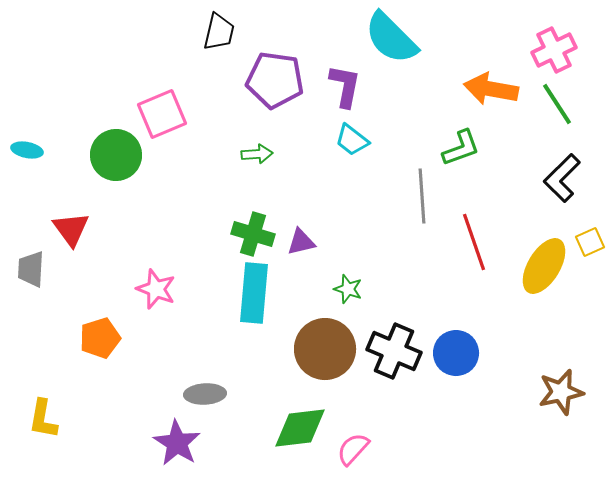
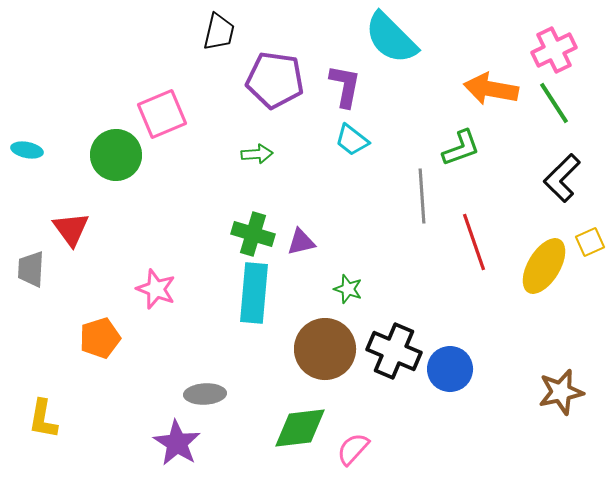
green line: moved 3 px left, 1 px up
blue circle: moved 6 px left, 16 px down
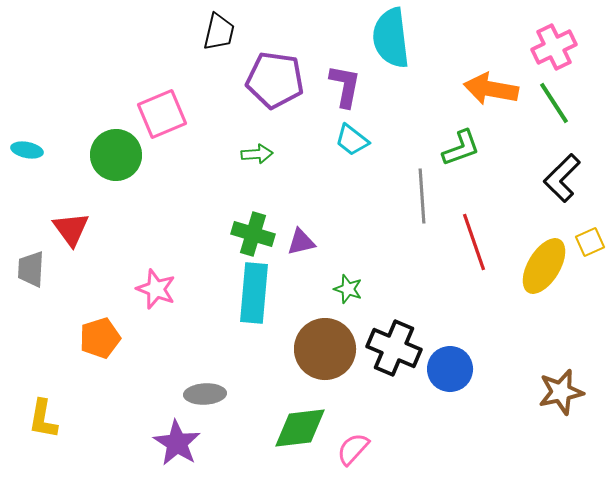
cyan semicircle: rotated 38 degrees clockwise
pink cross: moved 3 px up
black cross: moved 3 px up
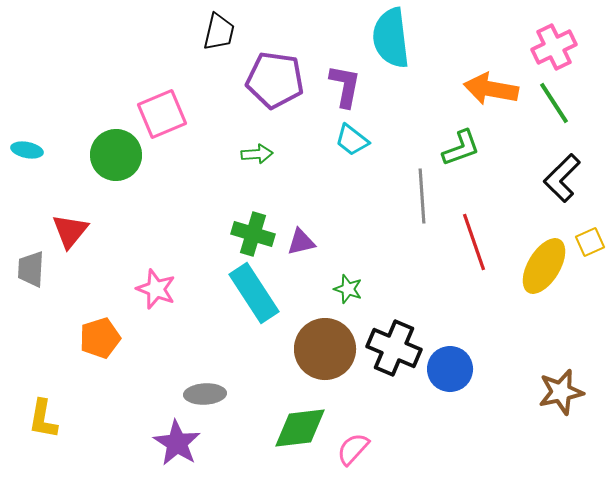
red triangle: moved 1 px left, 2 px down; rotated 15 degrees clockwise
cyan rectangle: rotated 38 degrees counterclockwise
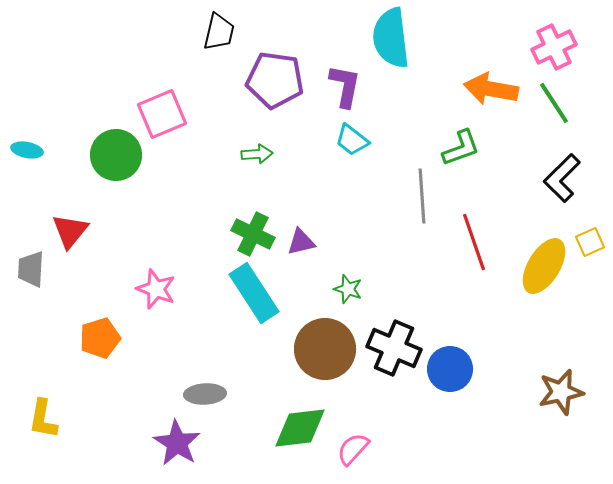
green cross: rotated 9 degrees clockwise
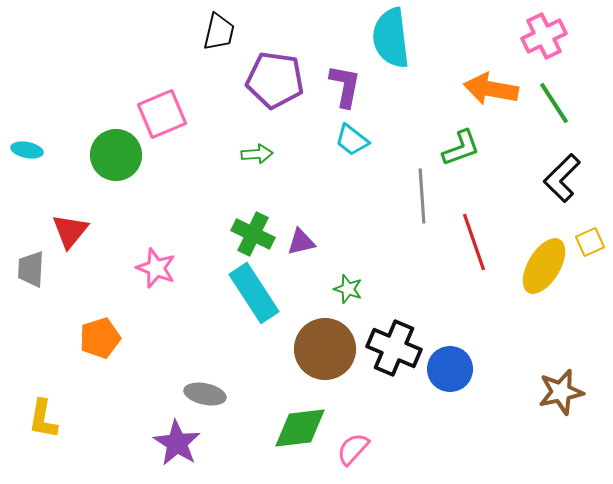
pink cross: moved 10 px left, 11 px up
pink star: moved 21 px up
gray ellipse: rotated 15 degrees clockwise
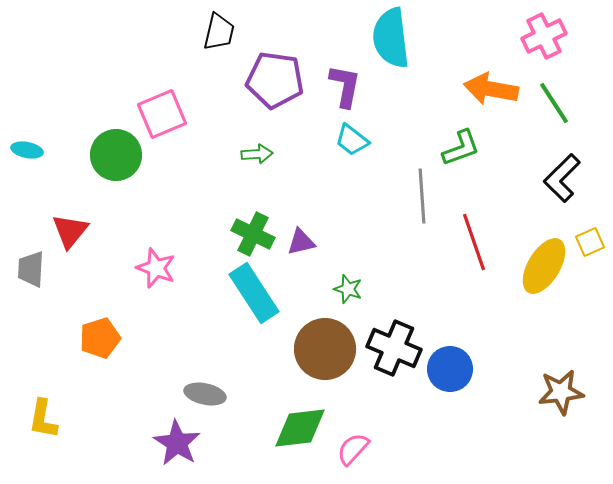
brown star: rotated 6 degrees clockwise
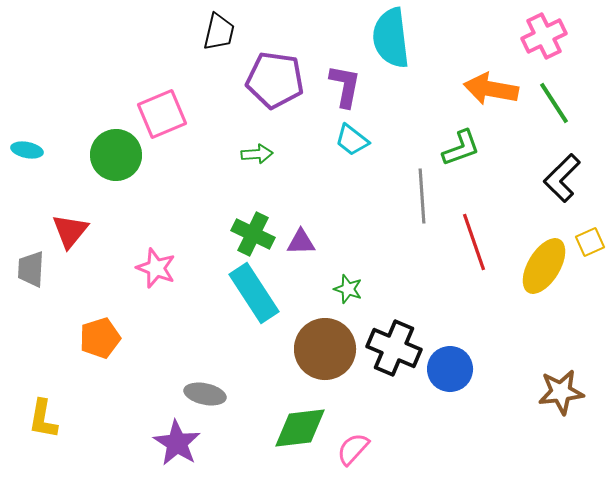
purple triangle: rotated 12 degrees clockwise
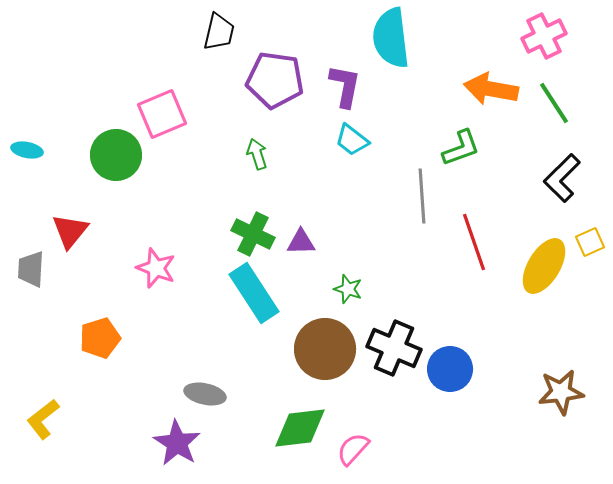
green arrow: rotated 104 degrees counterclockwise
yellow L-shape: rotated 42 degrees clockwise
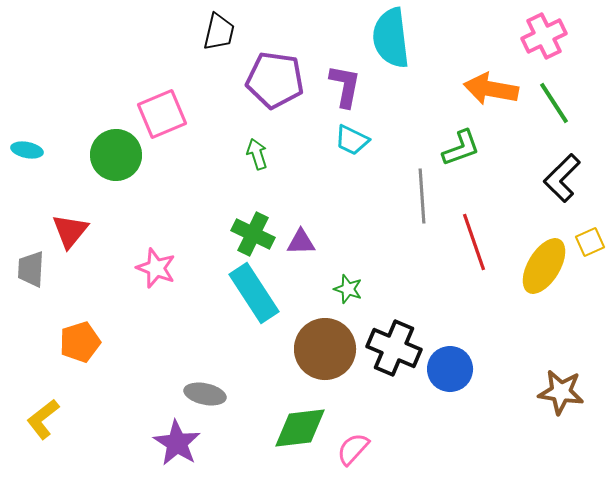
cyan trapezoid: rotated 12 degrees counterclockwise
orange pentagon: moved 20 px left, 4 px down
brown star: rotated 15 degrees clockwise
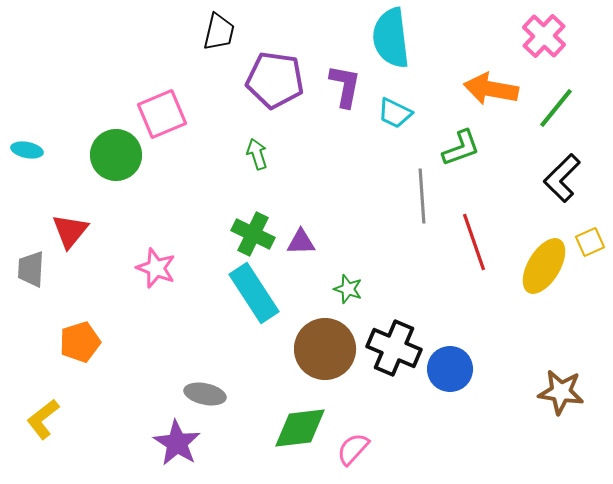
pink cross: rotated 21 degrees counterclockwise
green line: moved 2 px right, 5 px down; rotated 72 degrees clockwise
cyan trapezoid: moved 43 px right, 27 px up
